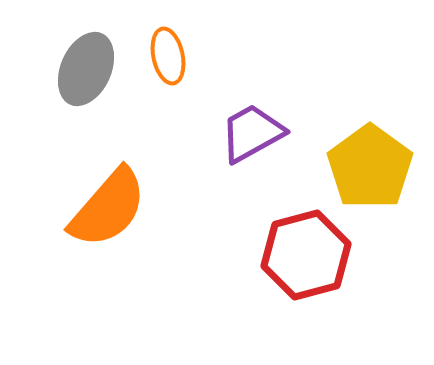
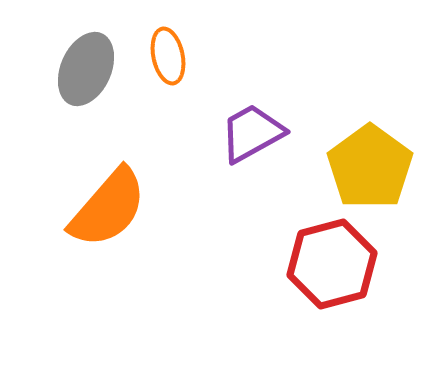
red hexagon: moved 26 px right, 9 px down
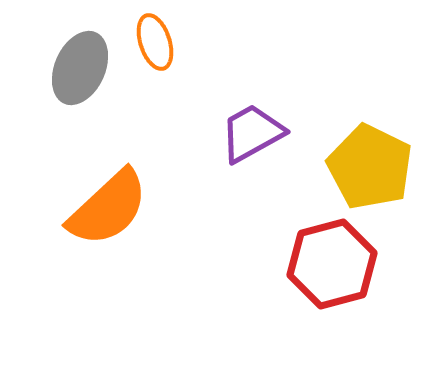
orange ellipse: moved 13 px left, 14 px up; rotated 6 degrees counterclockwise
gray ellipse: moved 6 px left, 1 px up
yellow pentagon: rotated 10 degrees counterclockwise
orange semicircle: rotated 6 degrees clockwise
